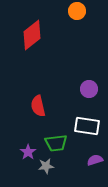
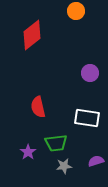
orange circle: moved 1 px left
purple circle: moved 1 px right, 16 px up
red semicircle: moved 1 px down
white rectangle: moved 8 px up
purple semicircle: moved 1 px right, 1 px down
gray star: moved 18 px right
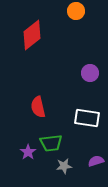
green trapezoid: moved 5 px left
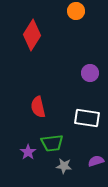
red diamond: rotated 20 degrees counterclockwise
green trapezoid: moved 1 px right
gray star: rotated 14 degrees clockwise
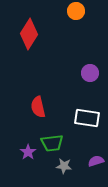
red diamond: moved 3 px left, 1 px up
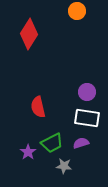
orange circle: moved 1 px right
purple circle: moved 3 px left, 19 px down
green trapezoid: rotated 20 degrees counterclockwise
purple semicircle: moved 15 px left, 18 px up
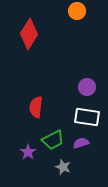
purple circle: moved 5 px up
red semicircle: moved 2 px left; rotated 20 degrees clockwise
white rectangle: moved 1 px up
green trapezoid: moved 1 px right, 3 px up
gray star: moved 1 px left, 1 px down; rotated 14 degrees clockwise
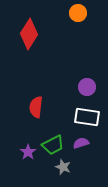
orange circle: moved 1 px right, 2 px down
green trapezoid: moved 5 px down
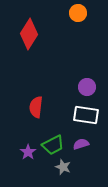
white rectangle: moved 1 px left, 2 px up
purple semicircle: moved 1 px down
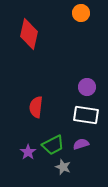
orange circle: moved 3 px right
red diamond: rotated 20 degrees counterclockwise
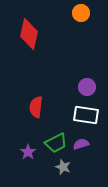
green trapezoid: moved 3 px right, 2 px up
